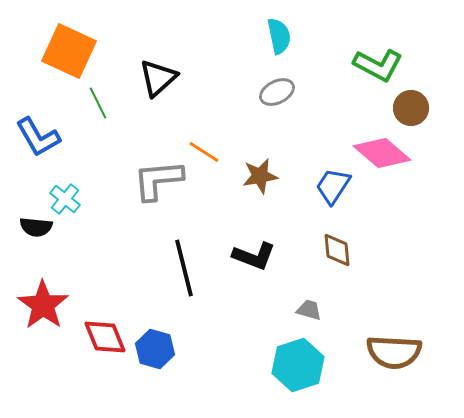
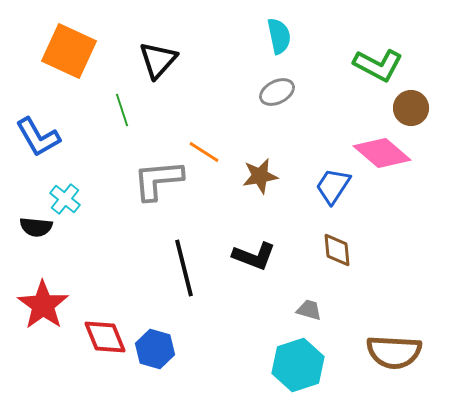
black triangle: moved 18 px up; rotated 6 degrees counterclockwise
green line: moved 24 px right, 7 px down; rotated 8 degrees clockwise
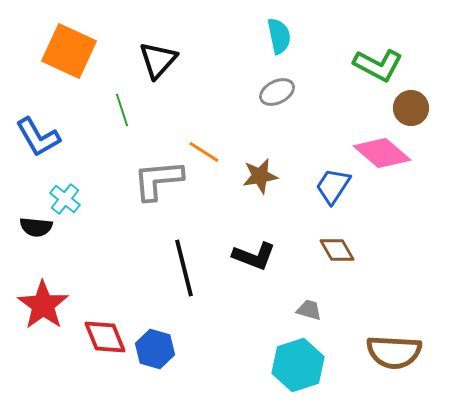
brown diamond: rotated 24 degrees counterclockwise
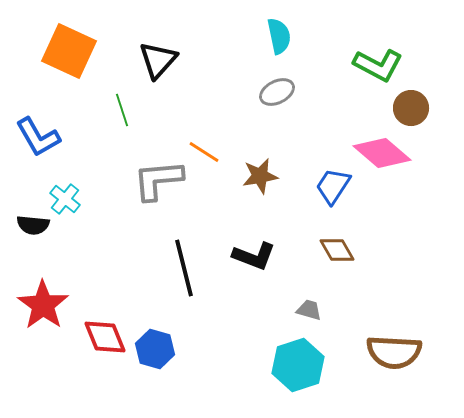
black semicircle: moved 3 px left, 2 px up
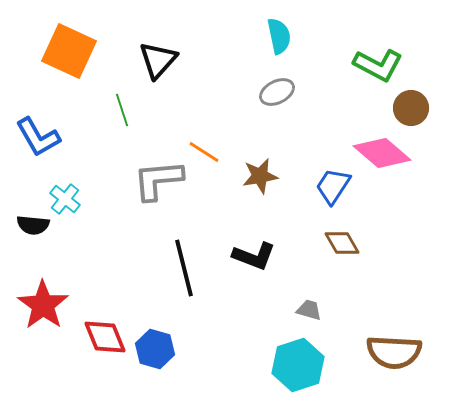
brown diamond: moved 5 px right, 7 px up
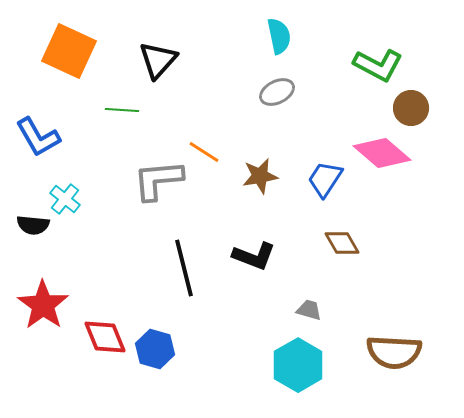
green line: rotated 68 degrees counterclockwise
blue trapezoid: moved 8 px left, 7 px up
cyan hexagon: rotated 12 degrees counterclockwise
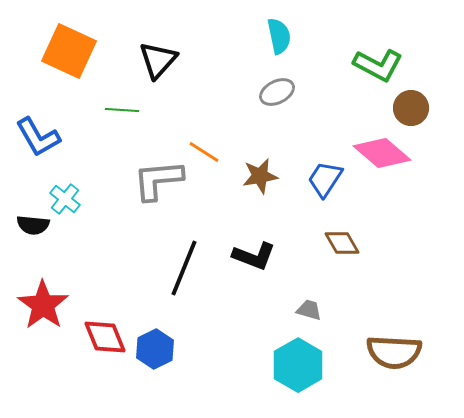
black line: rotated 36 degrees clockwise
blue hexagon: rotated 18 degrees clockwise
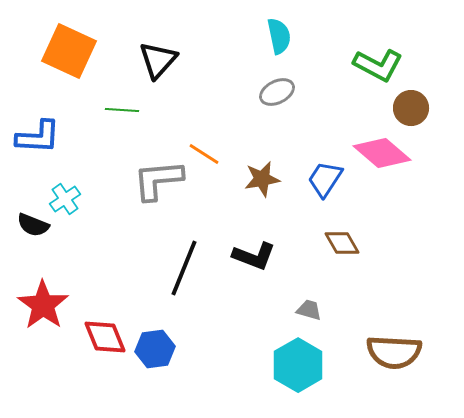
blue L-shape: rotated 57 degrees counterclockwise
orange line: moved 2 px down
brown star: moved 2 px right, 3 px down
cyan cross: rotated 16 degrees clockwise
black semicircle: rotated 16 degrees clockwise
blue hexagon: rotated 18 degrees clockwise
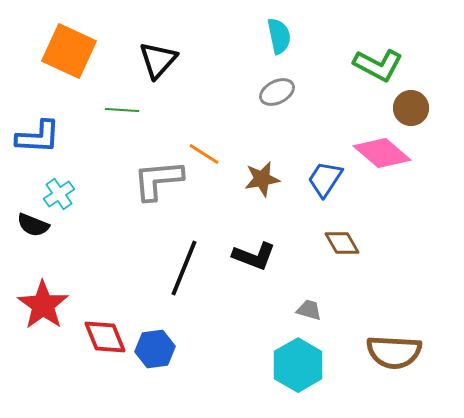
cyan cross: moved 6 px left, 5 px up
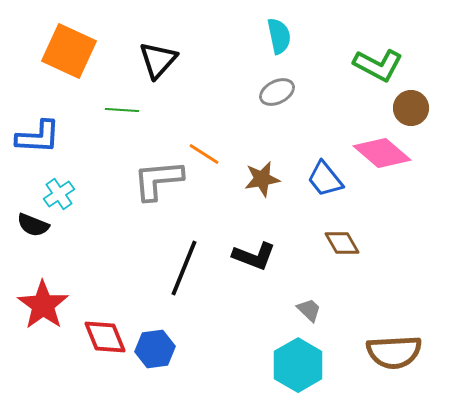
blue trapezoid: rotated 72 degrees counterclockwise
gray trapezoid: rotated 28 degrees clockwise
brown semicircle: rotated 6 degrees counterclockwise
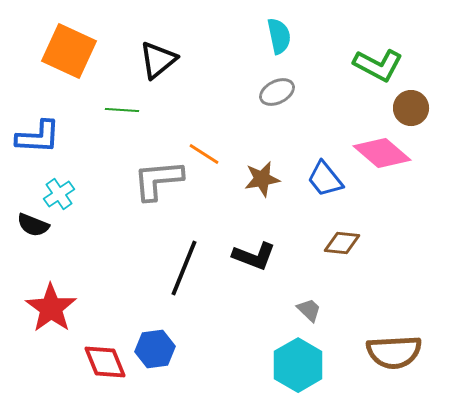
black triangle: rotated 9 degrees clockwise
brown diamond: rotated 54 degrees counterclockwise
red star: moved 8 px right, 3 px down
red diamond: moved 25 px down
